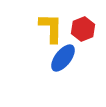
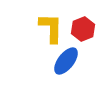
blue ellipse: moved 3 px right, 3 px down
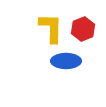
blue ellipse: rotated 52 degrees clockwise
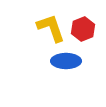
yellow L-shape: rotated 20 degrees counterclockwise
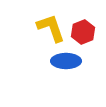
red hexagon: moved 3 px down
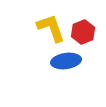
blue ellipse: rotated 8 degrees counterclockwise
